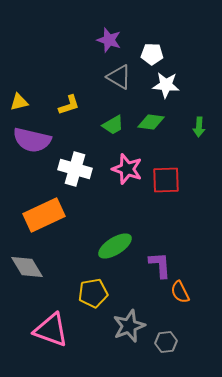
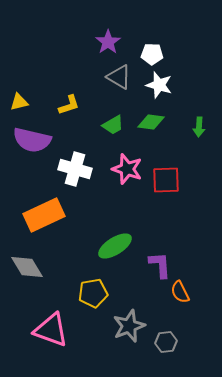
purple star: moved 1 px left, 2 px down; rotated 20 degrees clockwise
white star: moved 7 px left; rotated 12 degrees clockwise
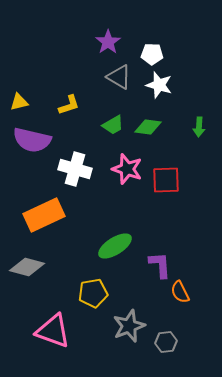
green diamond: moved 3 px left, 5 px down
gray diamond: rotated 44 degrees counterclockwise
pink triangle: moved 2 px right, 1 px down
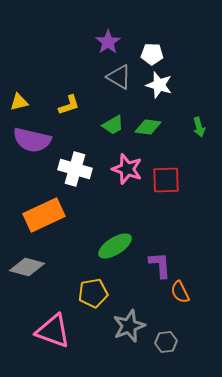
green arrow: rotated 18 degrees counterclockwise
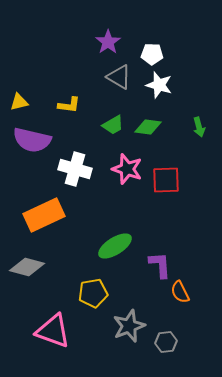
yellow L-shape: rotated 25 degrees clockwise
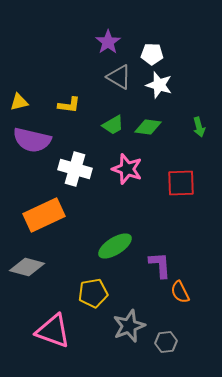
red square: moved 15 px right, 3 px down
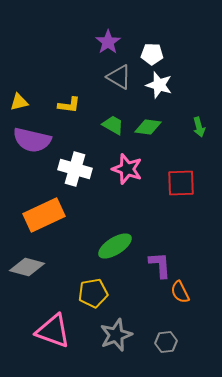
green trapezoid: rotated 120 degrees counterclockwise
gray star: moved 13 px left, 9 px down
